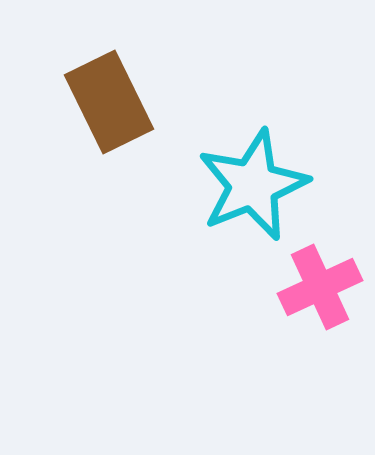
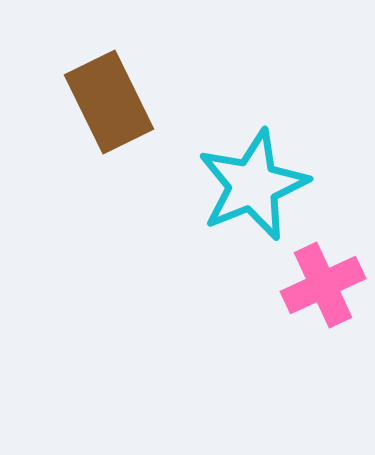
pink cross: moved 3 px right, 2 px up
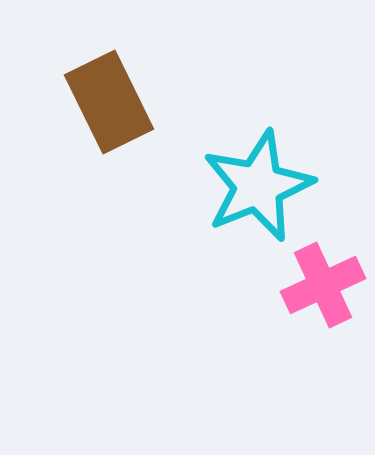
cyan star: moved 5 px right, 1 px down
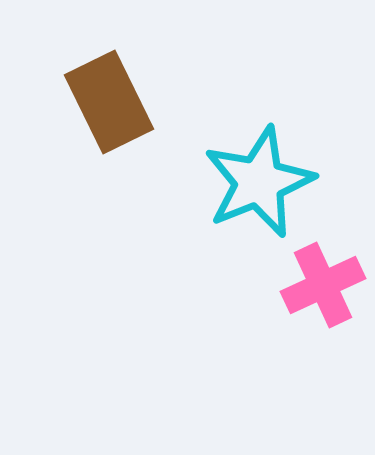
cyan star: moved 1 px right, 4 px up
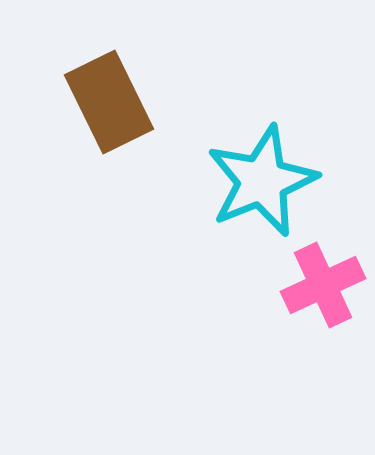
cyan star: moved 3 px right, 1 px up
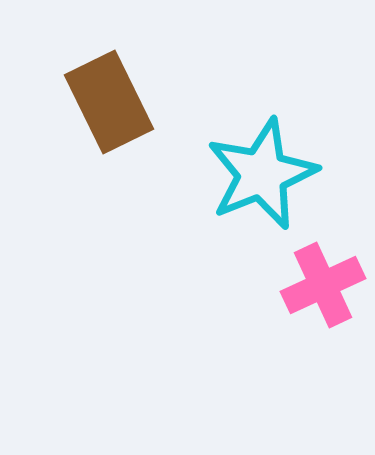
cyan star: moved 7 px up
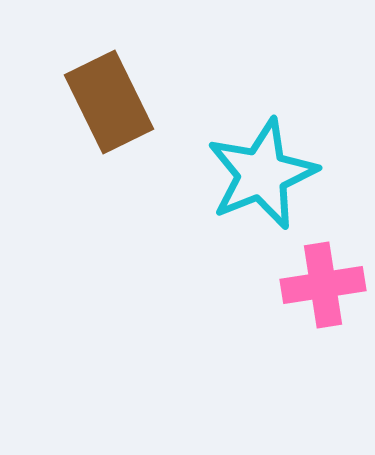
pink cross: rotated 16 degrees clockwise
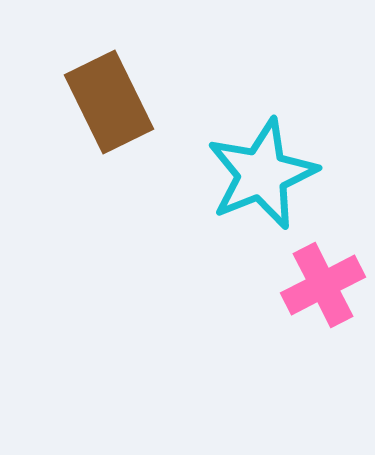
pink cross: rotated 18 degrees counterclockwise
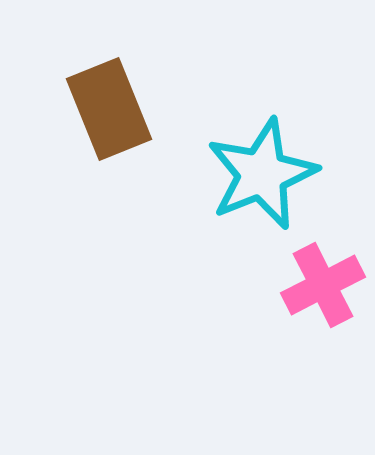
brown rectangle: moved 7 px down; rotated 4 degrees clockwise
